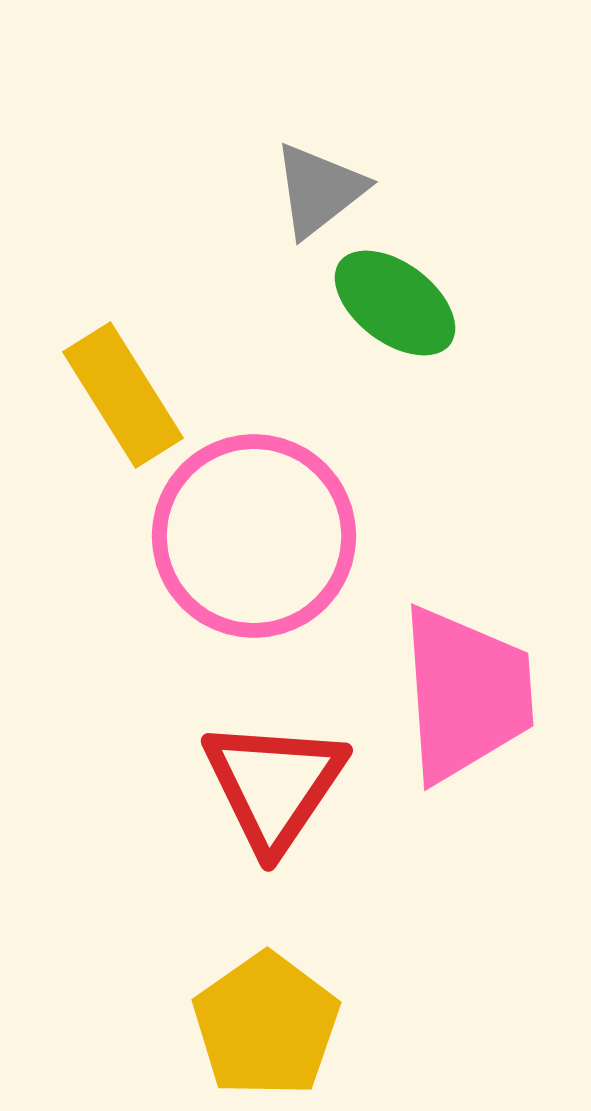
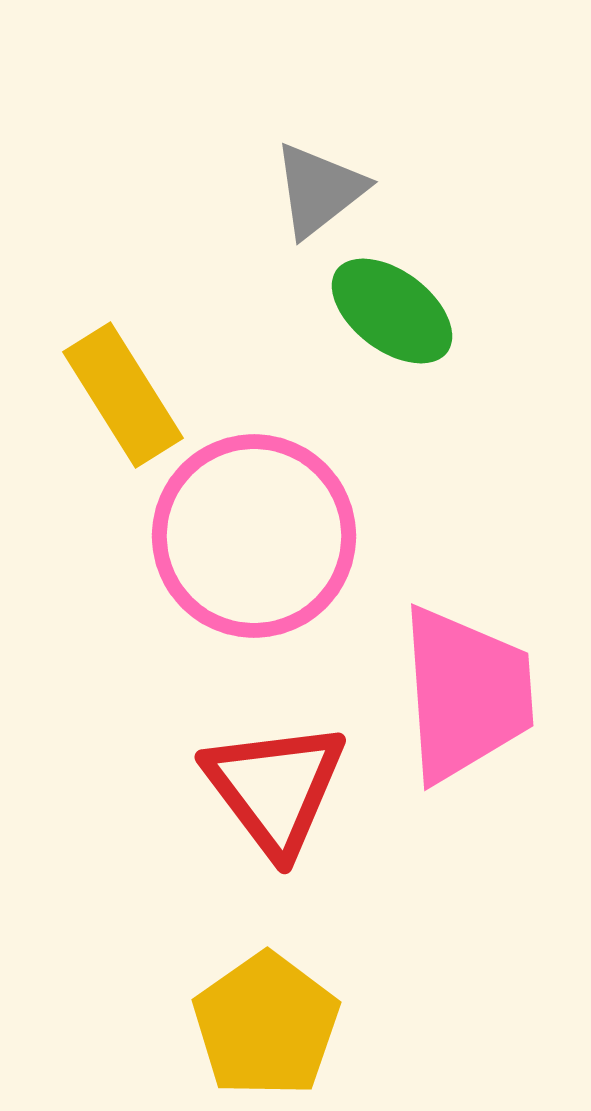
green ellipse: moved 3 px left, 8 px down
red triangle: moved 1 px right, 3 px down; rotated 11 degrees counterclockwise
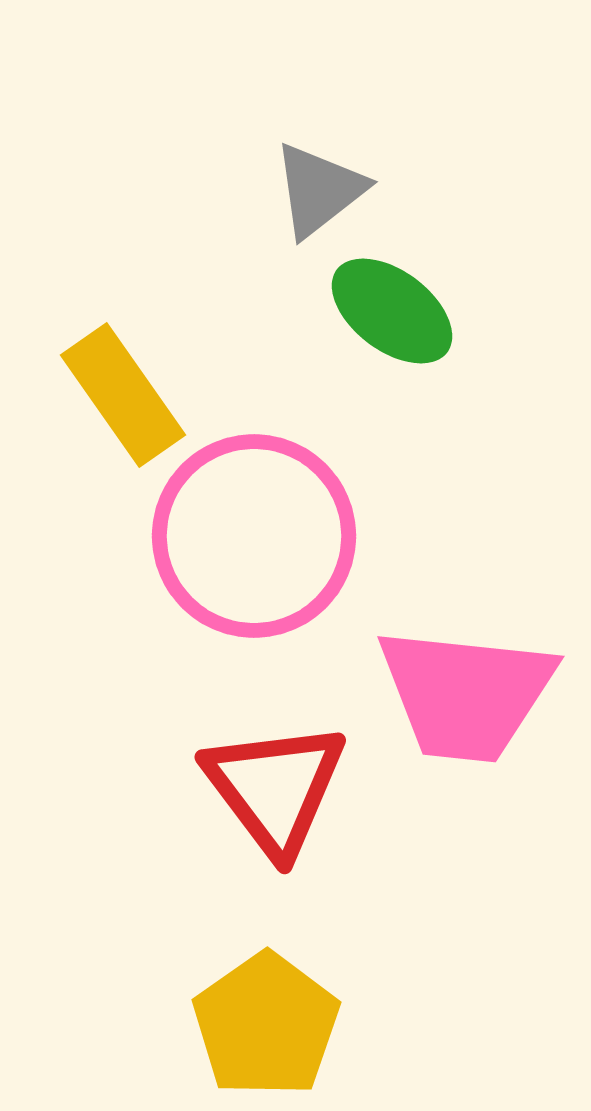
yellow rectangle: rotated 3 degrees counterclockwise
pink trapezoid: rotated 100 degrees clockwise
